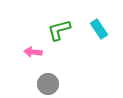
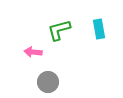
cyan rectangle: rotated 24 degrees clockwise
gray circle: moved 2 px up
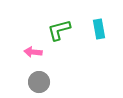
gray circle: moved 9 px left
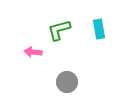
gray circle: moved 28 px right
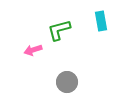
cyan rectangle: moved 2 px right, 8 px up
pink arrow: moved 2 px up; rotated 24 degrees counterclockwise
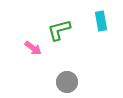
pink arrow: moved 2 px up; rotated 126 degrees counterclockwise
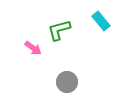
cyan rectangle: rotated 30 degrees counterclockwise
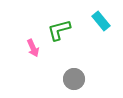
pink arrow: rotated 30 degrees clockwise
gray circle: moved 7 px right, 3 px up
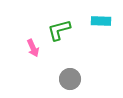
cyan rectangle: rotated 48 degrees counterclockwise
gray circle: moved 4 px left
